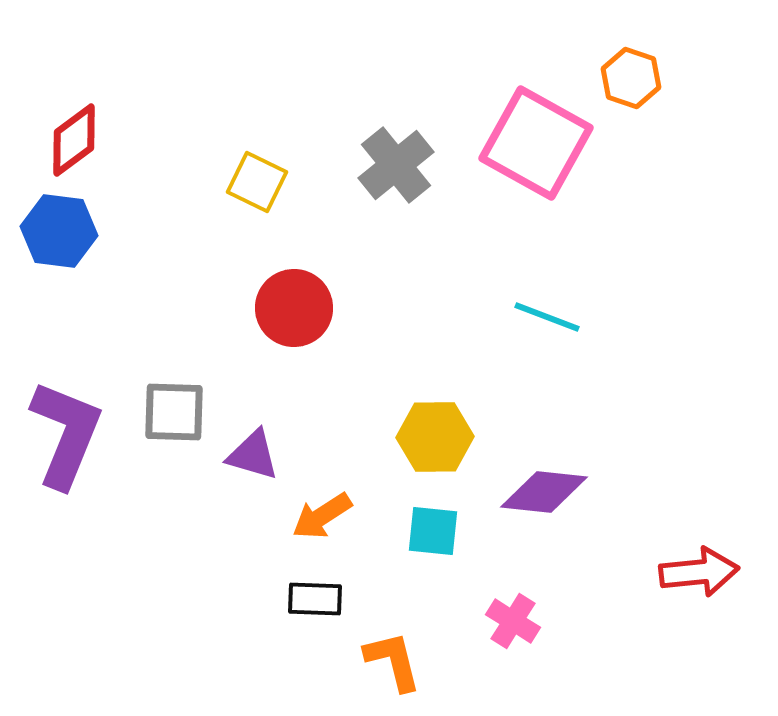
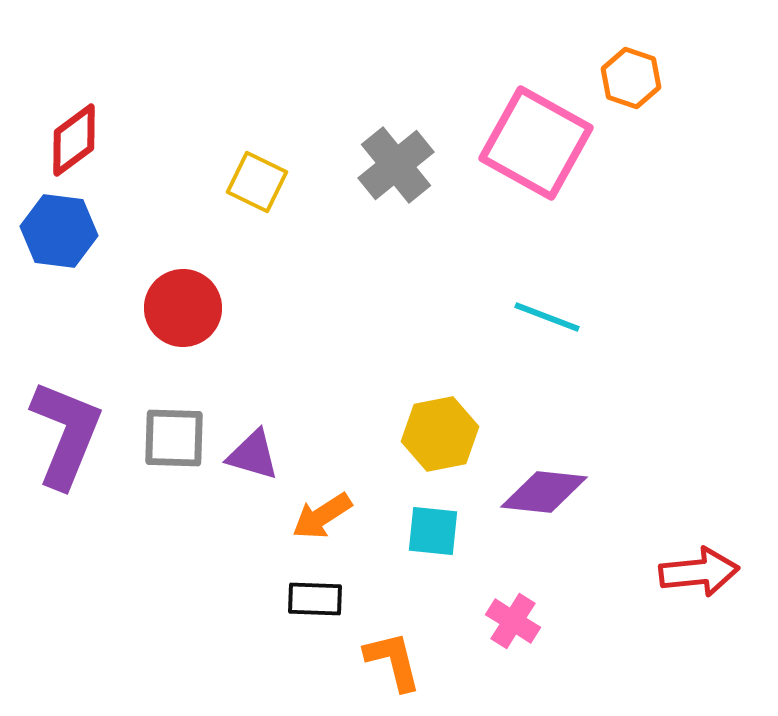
red circle: moved 111 px left
gray square: moved 26 px down
yellow hexagon: moved 5 px right, 3 px up; rotated 10 degrees counterclockwise
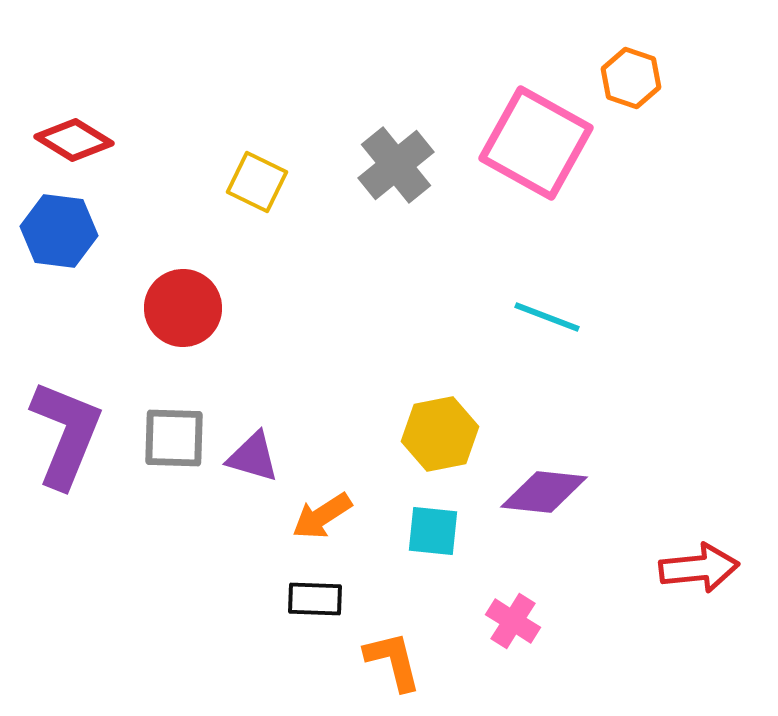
red diamond: rotated 68 degrees clockwise
purple triangle: moved 2 px down
red arrow: moved 4 px up
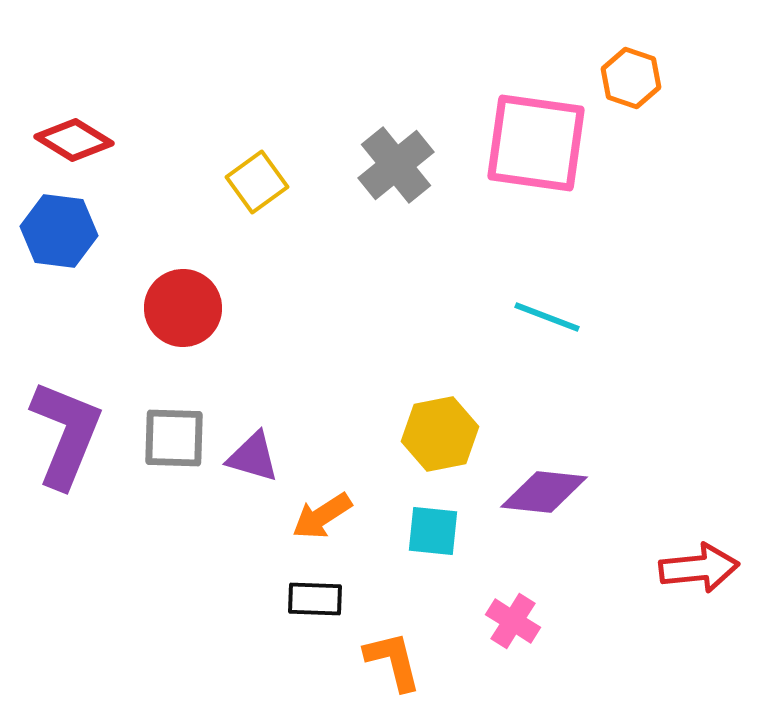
pink square: rotated 21 degrees counterclockwise
yellow square: rotated 28 degrees clockwise
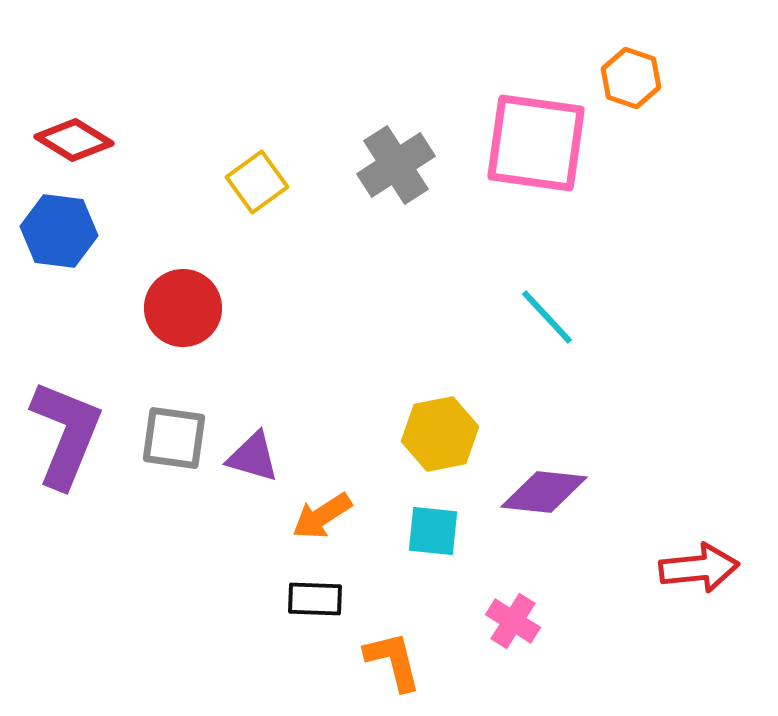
gray cross: rotated 6 degrees clockwise
cyan line: rotated 26 degrees clockwise
gray square: rotated 6 degrees clockwise
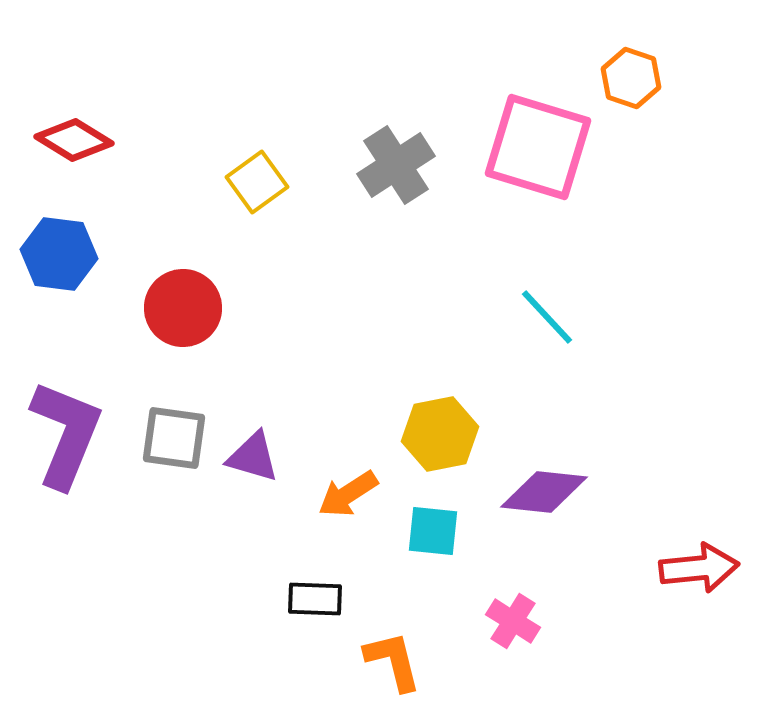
pink square: moved 2 px right, 4 px down; rotated 9 degrees clockwise
blue hexagon: moved 23 px down
orange arrow: moved 26 px right, 22 px up
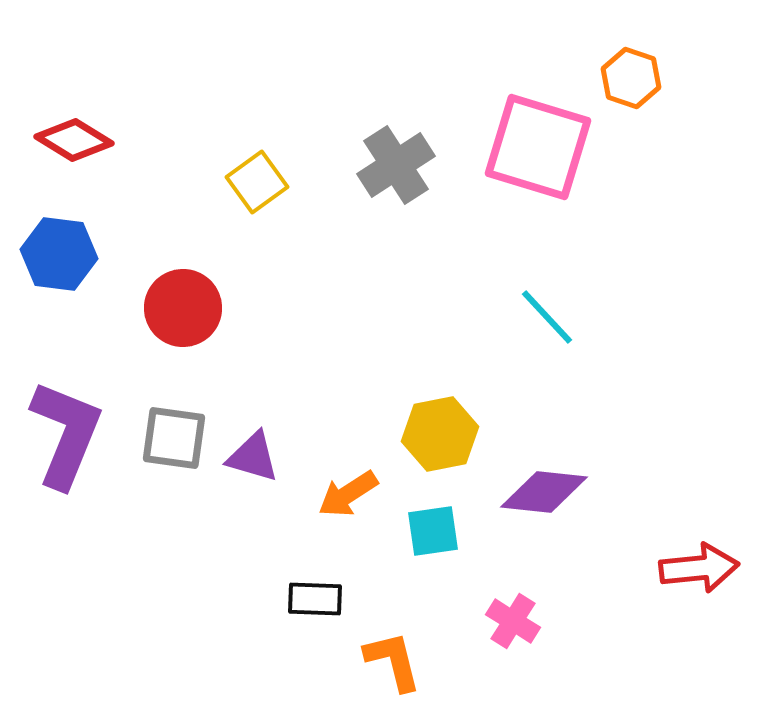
cyan square: rotated 14 degrees counterclockwise
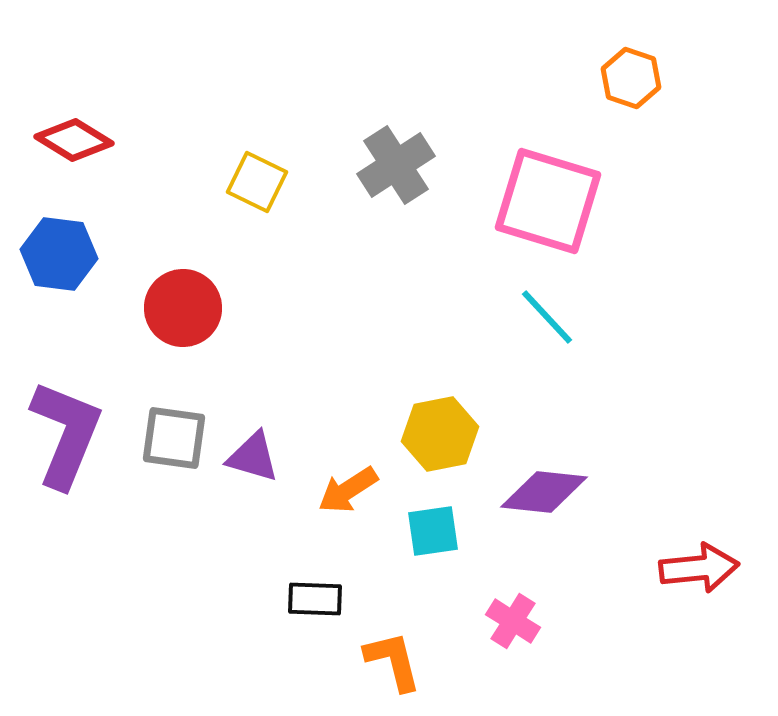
pink square: moved 10 px right, 54 px down
yellow square: rotated 28 degrees counterclockwise
orange arrow: moved 4 px up
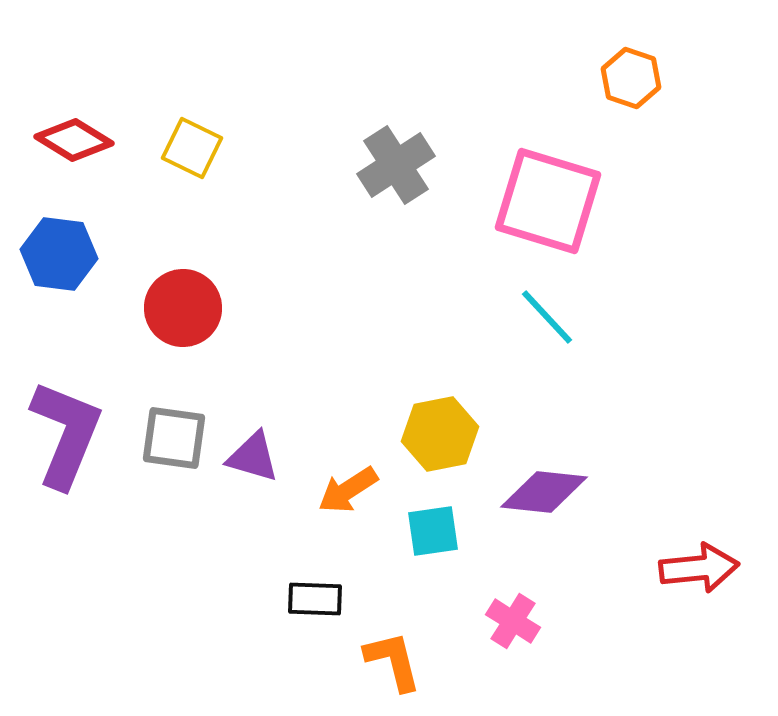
yellow square: moved 65 px left, 34 px up
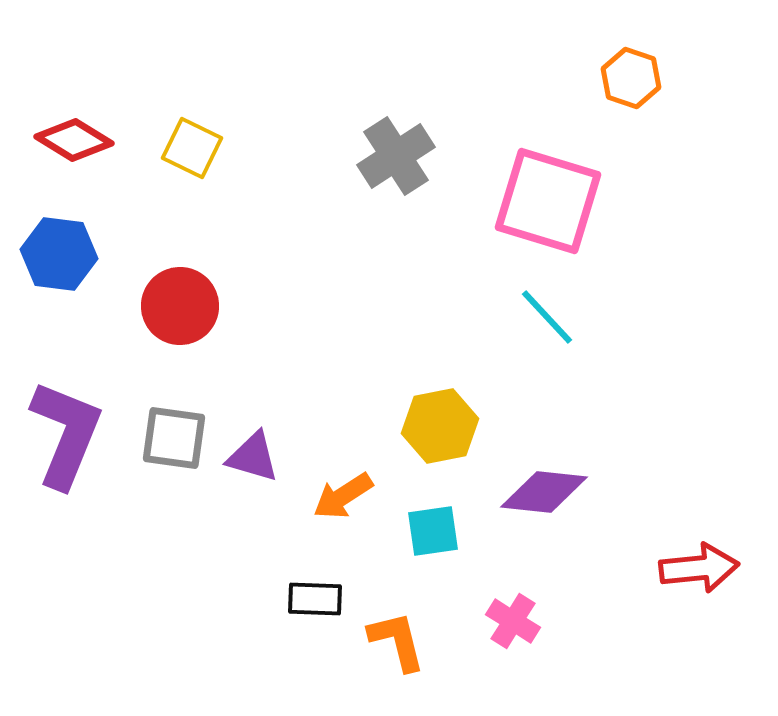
gray cross: moved 9 px up
red circle: moved 3 px left, 2 px up
yellow hexagon: moved 8 px up
orange arrow: moved 5 px left, 6 px down
orange L-shape: moved 4 px right, 20 px up
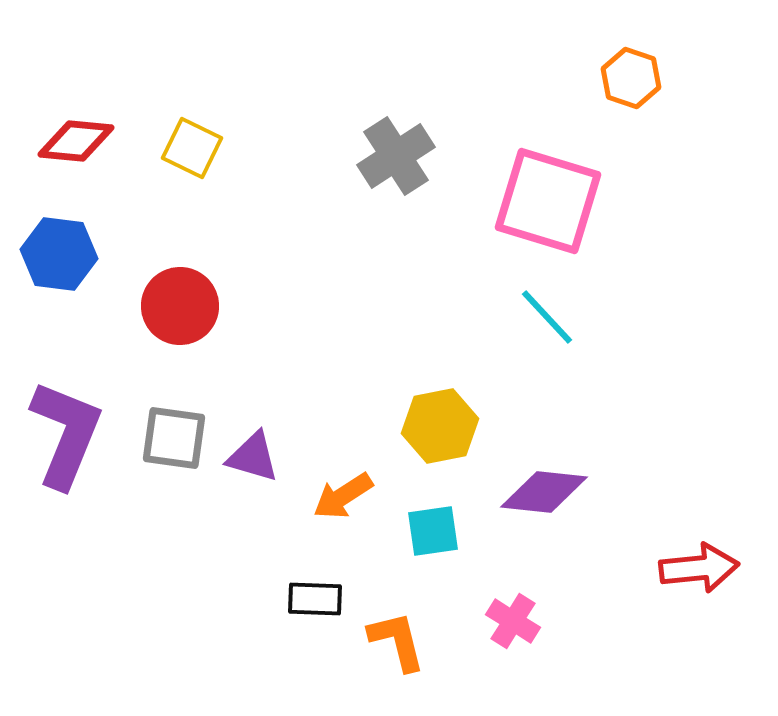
red diamond: moved 2 px right, 1 px down; rotated 26 degrees counterclockwise
